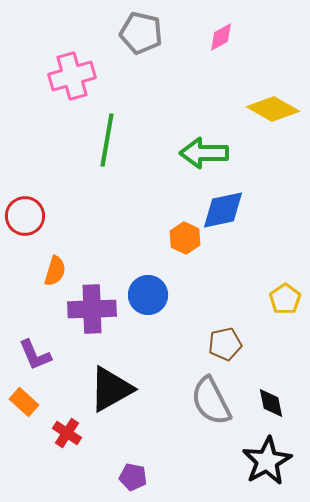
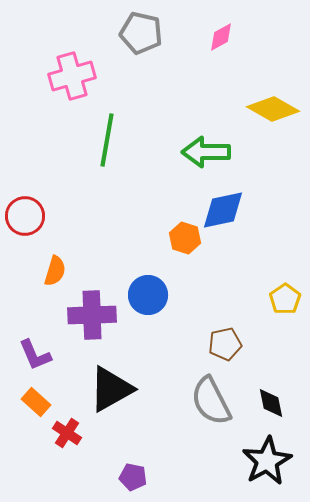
green arrow: moved 2 px right, 1 px up
orange hexagon: rotated 8 degrees counterclockwise
purple cross: moved 6 px down
orange rectangle: moved 12 px right
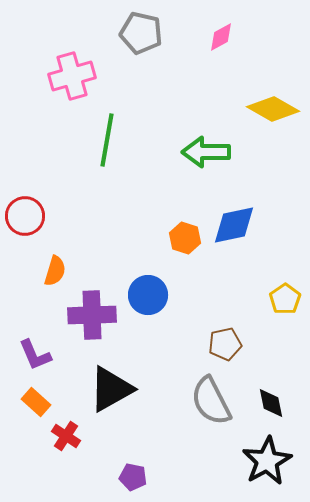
blue diamond: moved 11 px right, 15 px down
red cross: moved 1 px left, 3 px down
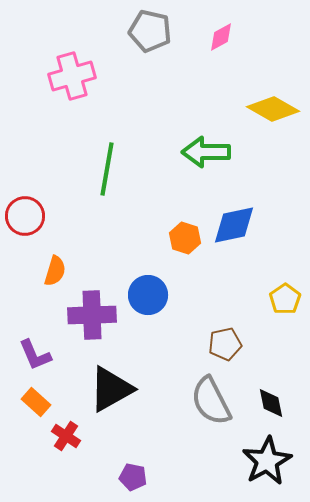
gray pentagon: moved 9 px right, 2 px up
green line: moved 29 px down
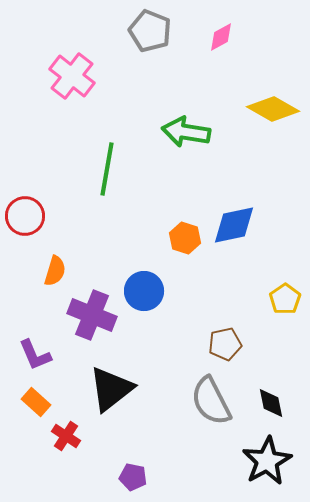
gray pentagon: rotated 9 degrees clockwise
pink cross: rotated 36 degrees counterclockwise
green arrow: moved 20 px left, 20 px up; rotated 9 degrees clockwise
blue circle: moved 4 px left, 4 px up
purple cross: rotated 24 degrees clockwise
black triangle: rotated 9 degrees counterclockwise
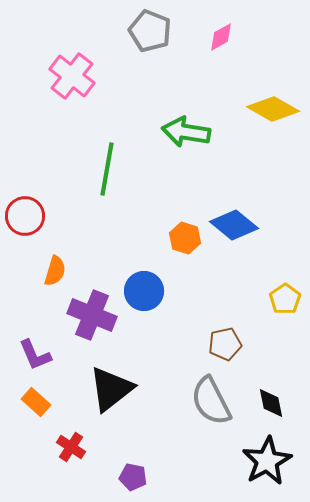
blue diamond: rotated 51 degrees clockwise
red cross: moved 5 px right, 11 px down
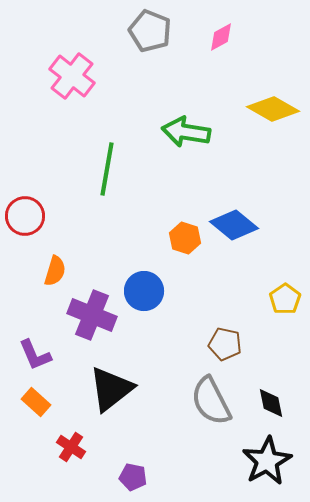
brown pentagon: rotated 24 degrees clockwise
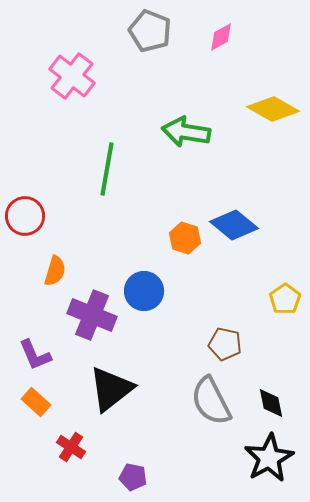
black star: moved 2 px right, 3 px up
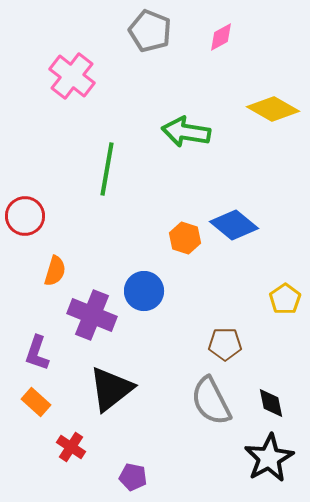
brown pentagon: rotated 12 degrees counterclockwise
purple L-shape: moved 2 px right, 2 px up; rotated 42 degrees clockwise
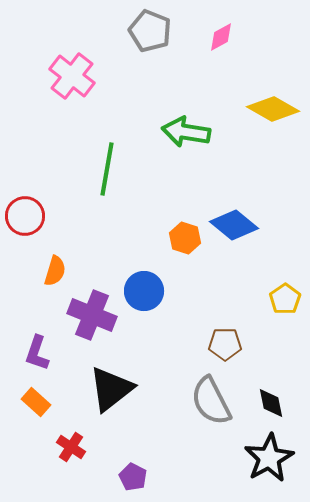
purple pentagon: rotated 16 degrees clockwise
